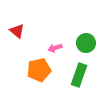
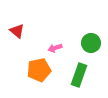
green circle: moved 5 px right
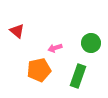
green rectangle: moved 1 px left, 1 px down
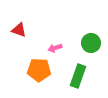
red triangle: moved 2 px right, 1 px up; rotated 21 degrees counterclockwise
orange pentagon: rotated 15 degrees clockwise
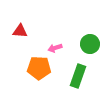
red triangle: moved 1 px right, 1 px down; rotated 14 degrees counterclockwise
green circle: moved 1 px left, 1 px down
orange pentagon: moved 2 px up
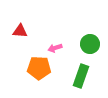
green rectangle: moved 3 px right
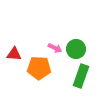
red triangle: moved 6 px left, 23 px down
green circle: moved 14 px left, 5 px down
pink arrow: rotated 136 degrees counterclockwise
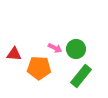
green rectangle: rotated 20 degrees clockwise
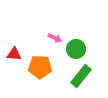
pink arrow: moved 10 px up
orange pentagon: moved 1 px right, 1 px up
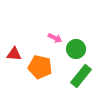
orange pentagon: rotated 10 degrees clockwise
